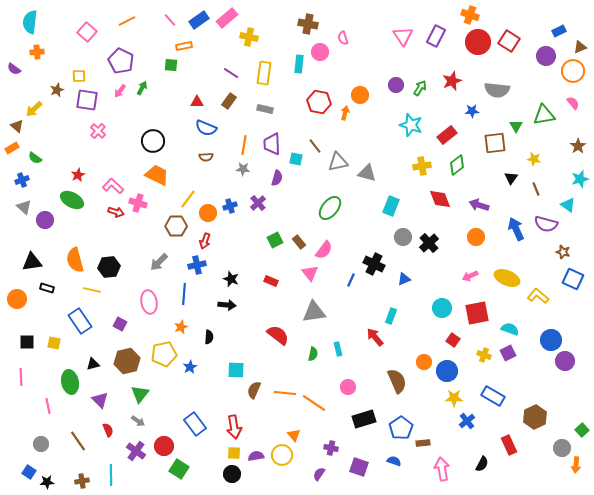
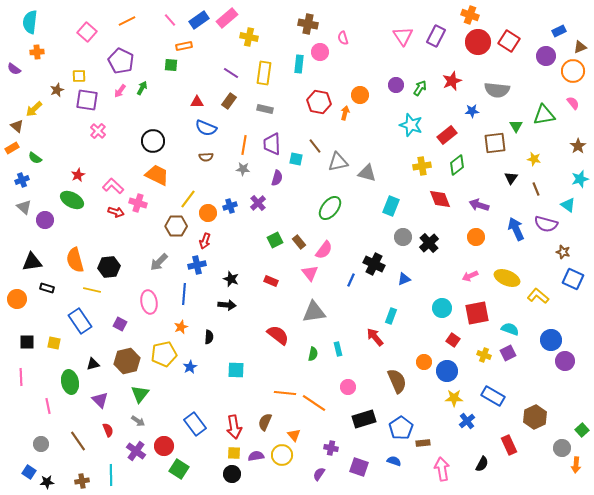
brown semicircle at (254, 390): moved 11 px right, 32 px down
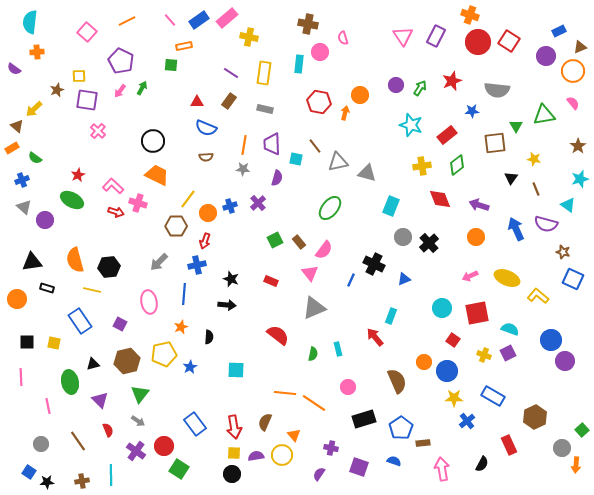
gray triangle at (314, 312): moved 4 px up; rotated 15 degrees counterclockwise
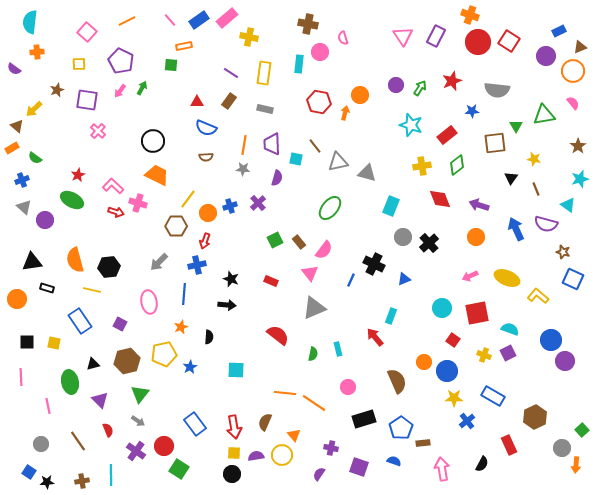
yellow square at (79, 76): moved 12 px up
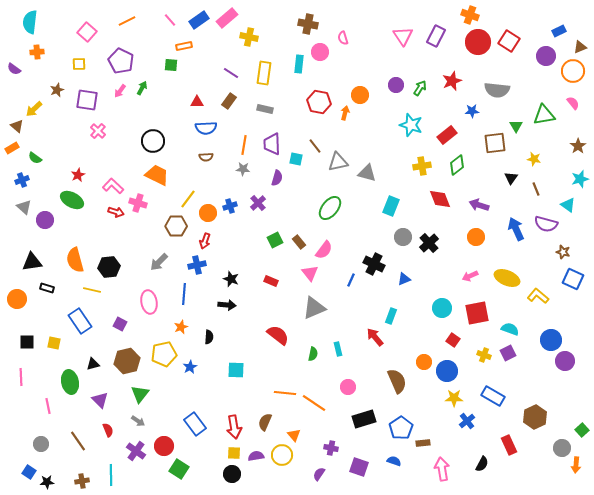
blue semicircle at (206, 128): rotated 25 degrees counterclockwise
